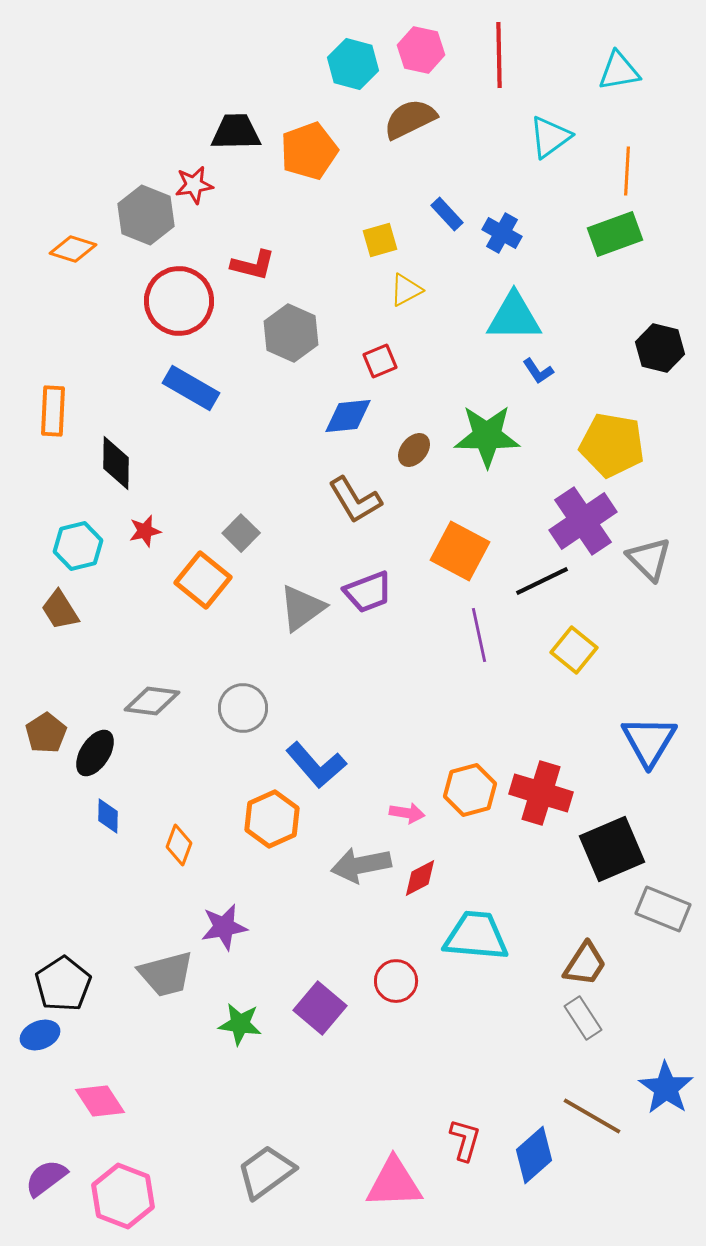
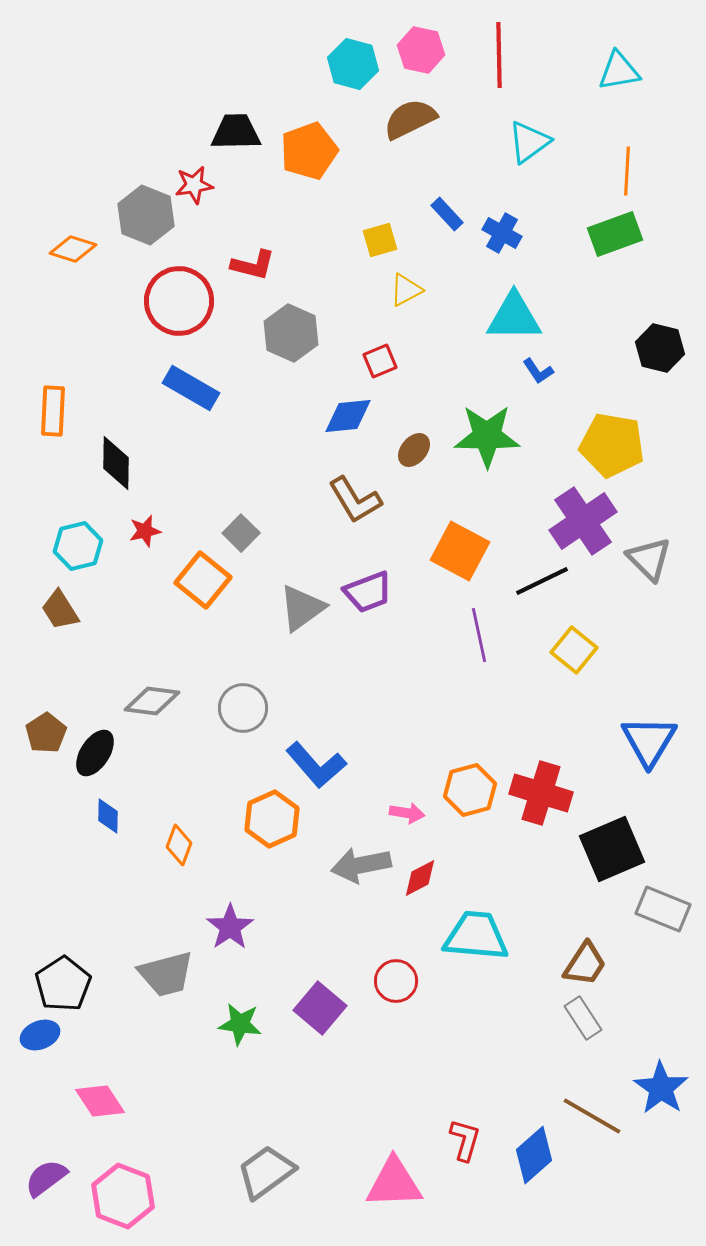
cyan triangle at (550, 137): moved 21 px left, 5 px down
purple star at (224, 927): moved 6 px right; rotated 24 degrees counterclockwise
blue star at (666, 1088): moved 5 px left
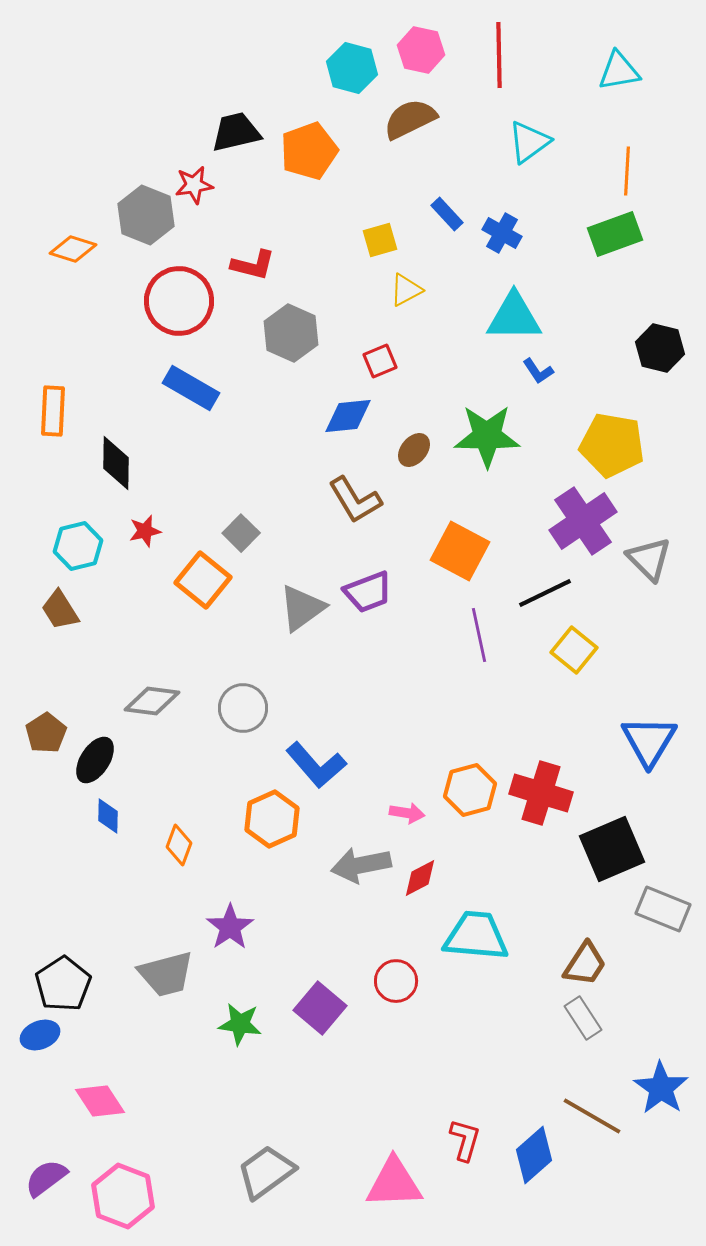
cyan hexagon at (353, 64): moved 1 px left, 4 px down
black trapezoid at (236, 132): rotated 12 degrees counterclockwise
black line at (542, 581): moved 3 px right, 12 px down
black ellipse at (95, 753): moved 7 px down
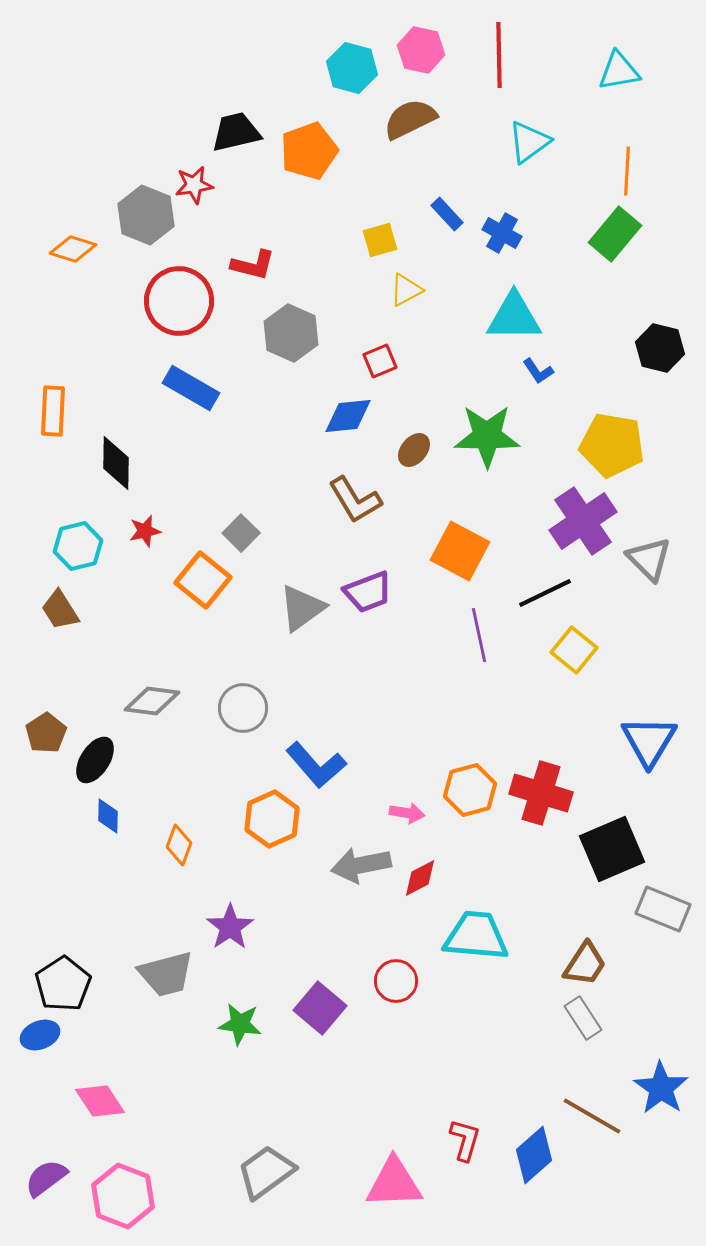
green rectangle at (615, 234): rotated 30 degrees counterclockwise
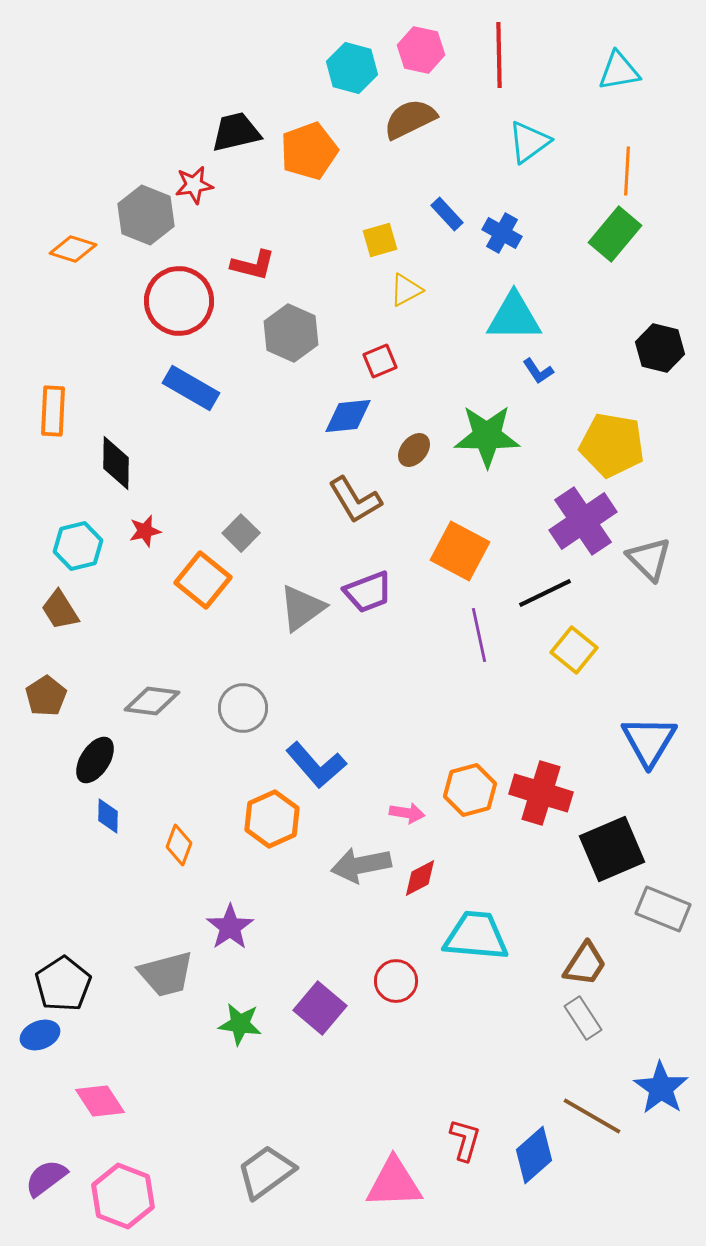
brown pentagon at (46, 733): moved 37 px up
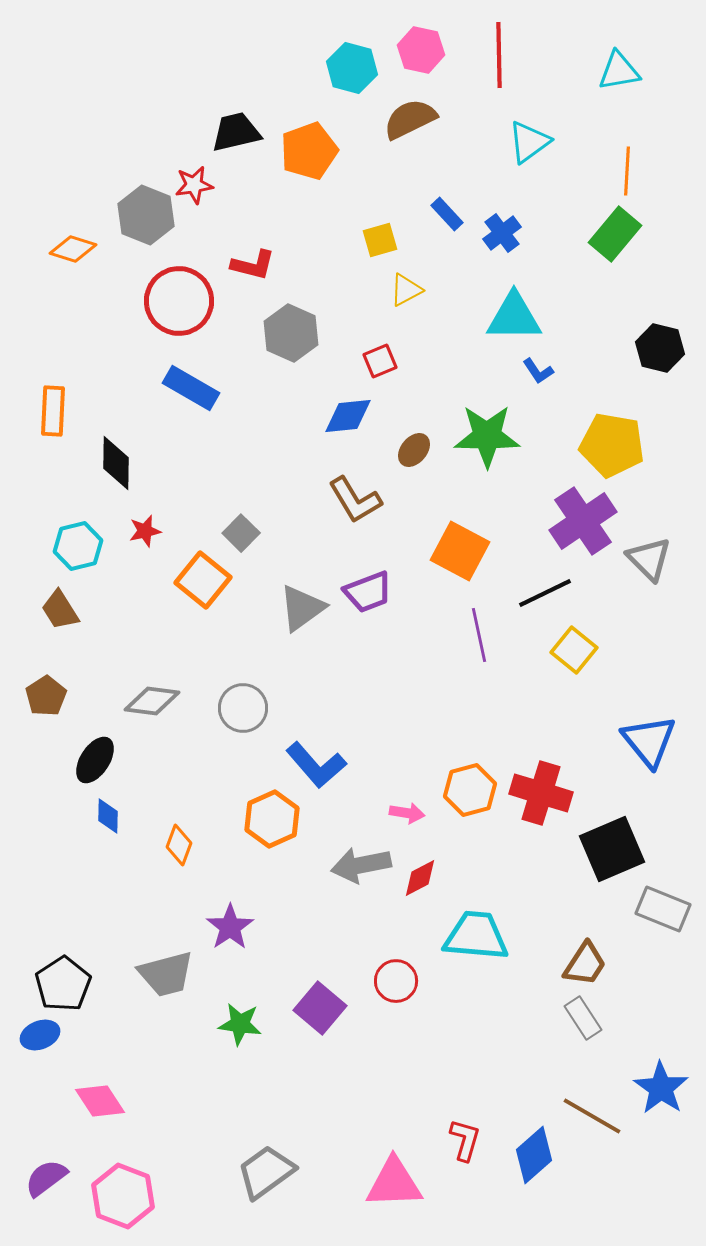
blue cross at (502, 233): rotated 24 degrees clockwise
blue triangle at (649, 741): rotated 10 degrees counterclockwise
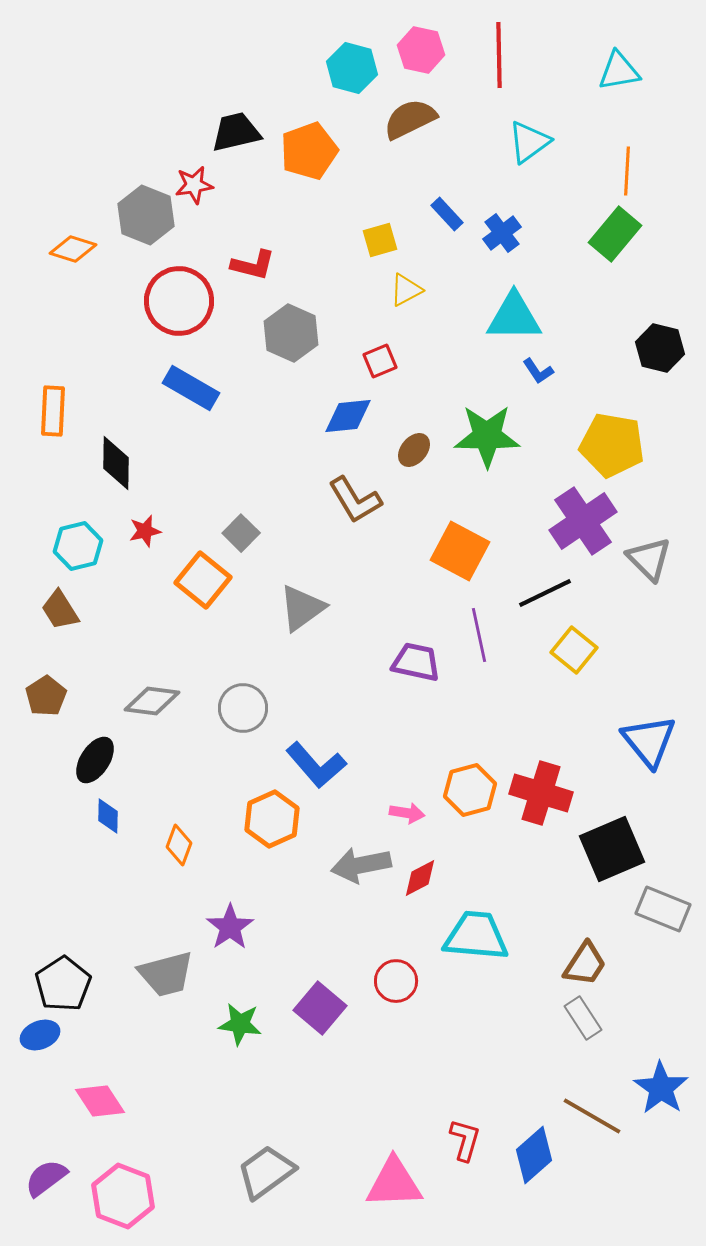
purple trapezoid at (368, 592): moved 48 px right, 70 px down; rotated 147 degrees counterclockwise
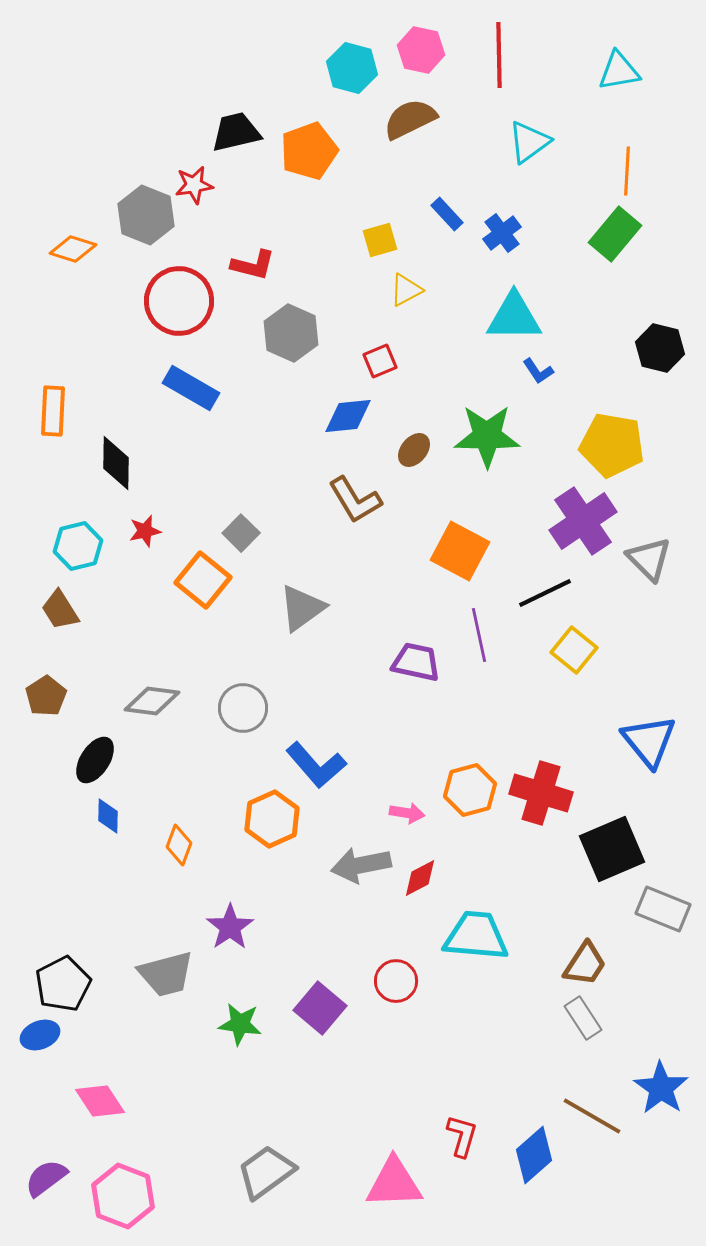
black pentagon at (63, 984): rotated 6 degrees clockwise
red L-shape at (465, 1140): moved 3 px left, 4 px up
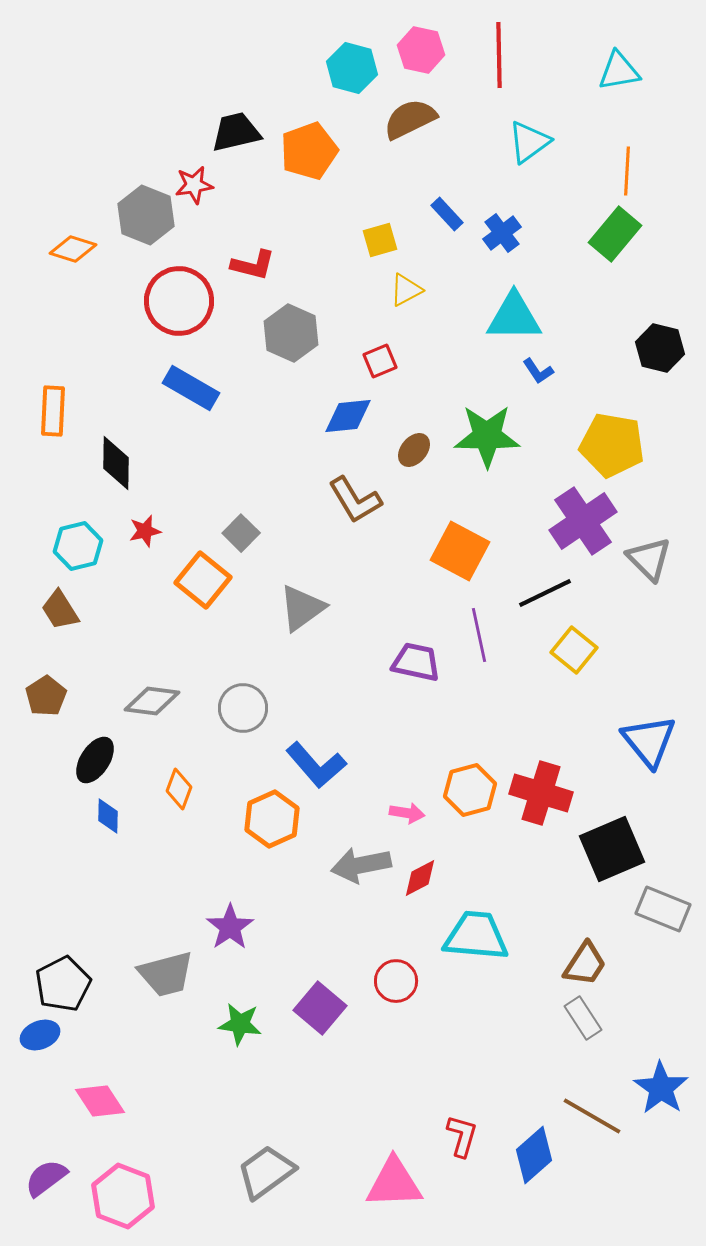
orange diamond at (179, 845): moved 56 px up
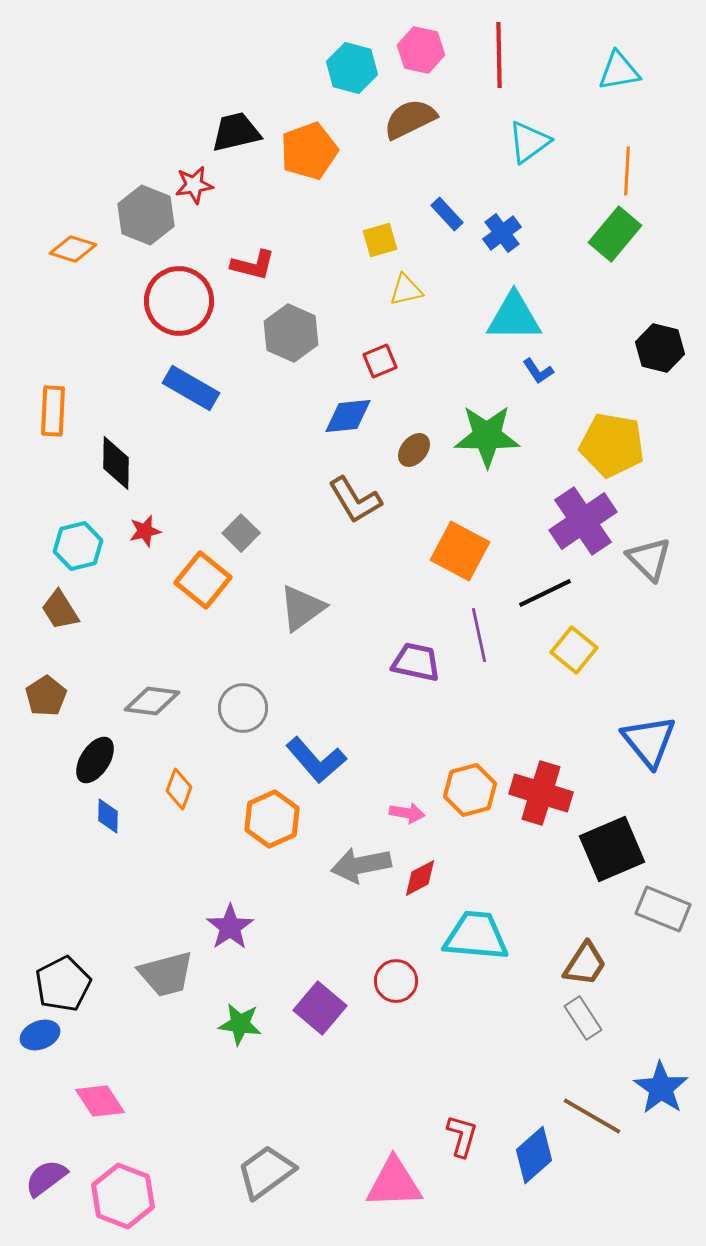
yellow triangle at (406, 290): rotated 15 degrees clockwise
blue L-shape at (316, 765): moved 5 px up
